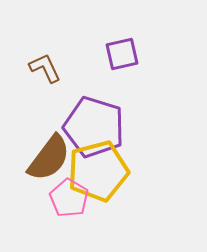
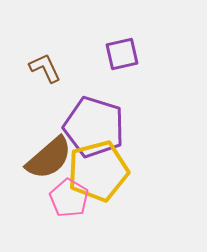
brown semicircle: rotated 12 degrees clockwise
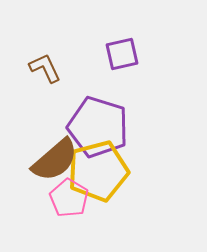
purple pentagon: moved 4 px right
brown semicircle: moved 6 px right, 2 px down
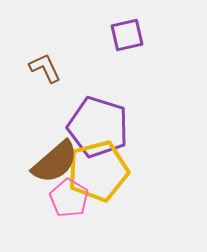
purple square: moved 5 px right, 19 px up
brown semicircle: moved 2 px down
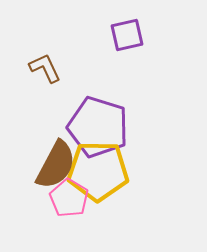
brown semicircle: moved 1 px right, 3 px down; rotated 21 degrees counterclockwise
yellow pentagon: rotated 16 degrees clockwise
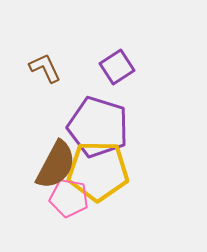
purple square: moved 10 px left, 32 px down; rotated 20 degrees counterclockwise
pink pentagon: rotated 21 degrees counterclockwise
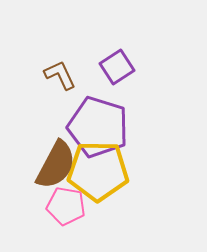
brown L-shape: moved 15 px right, 7 px down
pink pentagon: moved 3 px left, 8 px down
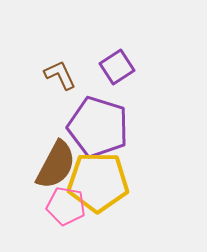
yellow pentagon: moved 11 px down
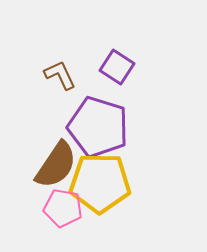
purple square: rotated 24 degrees counterclockwise
brown semicircle: rotated 6 degrees clockwise
yellow pentagon: moved 2 px right, 1 px down
pink pentagon: moved 3 px left, 2 px down
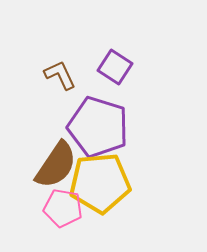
purple square: moved 2 px left
yellow pentagon: rotated 6 degrees counterclockwise
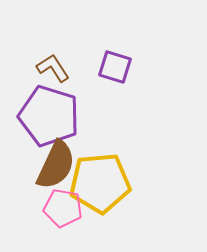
purple square: rotated 16 degrees counterclockwise
brown L-shape: moved 7 px left, 7 px up; rotated 8 degrees counterclockwise
purple pentagon: moved 49 px left, 11 px up
brown semicircle: rotated 9 degrees counterclockwise
